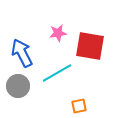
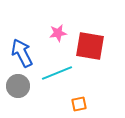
cyan line: rotated 8 degrees clockwise
orange square: moved 2 px up
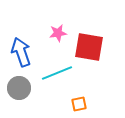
red square: moved 1 px left, 1 px down
blue arrow: moved 1 px left, 1 px up; rotated 8 degrees clockwise
gray circle: moved 1 px right, 2 px down
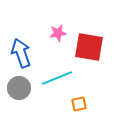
blue arrow: moved 1 px down
cyan line: moved 5 px down
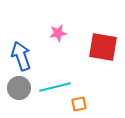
red square: moved 14 px right
blue arrow: moved 3 px down
cyan line: moved 2 px left, 9 px down; rotated 8 degrees clockwise
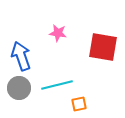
pink star: rotated 18 degrees clockwise
cyan line: moved 2 px right, 2 px up
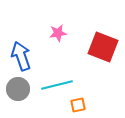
pink star: rotated 18 degrees counterclockwise
red square: rotated 12 degrees clockwise
gray circle: moved 1 px left, 1 px down
orange square: moved 1 px left, 1 px down
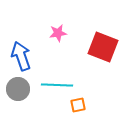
cyan line: rotated 16 degrees clockwise
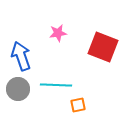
cyan line: moved 1 px left
